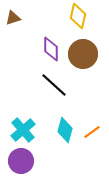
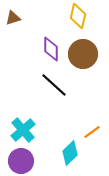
cyan diamond: moved 5 px right, 23 px down; rotated 30 degrees clockwise
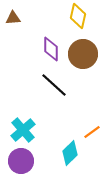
brown triangle: rotated 14 degrees clockwise
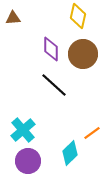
orange line: moved 1 px down
purple circle: moved 7 px right
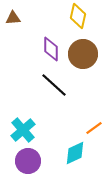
orange line: moved 2 px right, 5 px up
cyan diamond: moved 5 px right; rotated 20 degrees clockwise
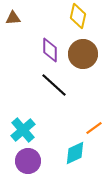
purple diamond: moved 1 px left, 1 px down
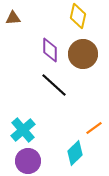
cyan diamond: rotated 20 degrees counterclockwise
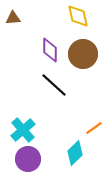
yellow diamond: rotated 25 degrees counterclockwise
purple circle: moved 2 px up
